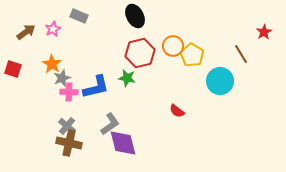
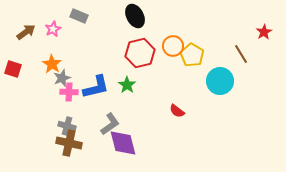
green star: moved 7 px down; rotated 24 degrees clockwise
gray cross: rotated 24 degrees counterclockwise
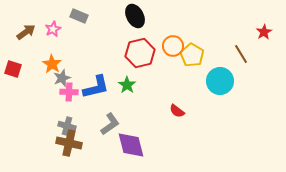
purple diamond: moved 8 px right, 2 px down
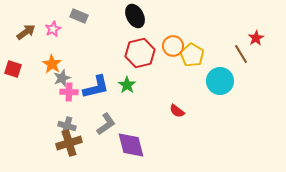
red star: moved 8 px left, 6 px down
gray L-shape: moved 4 px left
brown cross: rotated 30 degrees counterclockwise
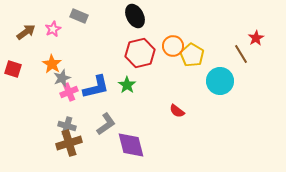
pink cross: rotated 24 degrees counterclockwise
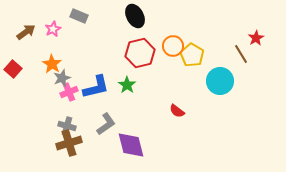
red square: rotated 24 degrees clockwise
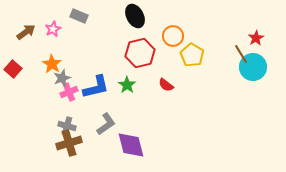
orange circle: moved 10 px up
cyan circle: moved 33 px right, 14 px up
red semicircle: moved 11 px left, 26 px up
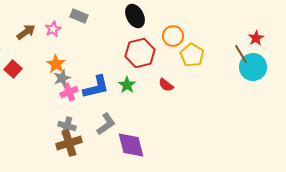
orange star: moved 4 px right
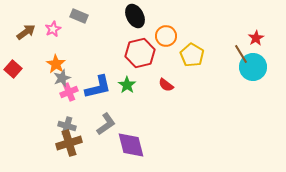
orange circle: moved 7 px left
blue L-shape: moved 2 px right
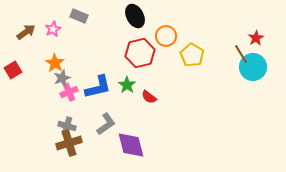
orange star: moved 1 px left, 1 px up
red square: moved 1 px down; rotated 18 degrees clockwise
red semicircle: moved 17 px left, 12 px down
